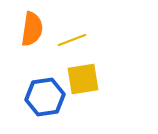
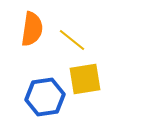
yellow line: rotated 60 degrees clockwise
yellow square: moved 2 px right
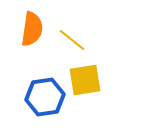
yellow square: moved 1 px down
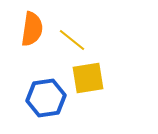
yellow square: moved 3 px right, 2 px up
blue hexagon: moved 1 px right, 1 px down
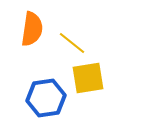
yellow line: moved 3 px down
